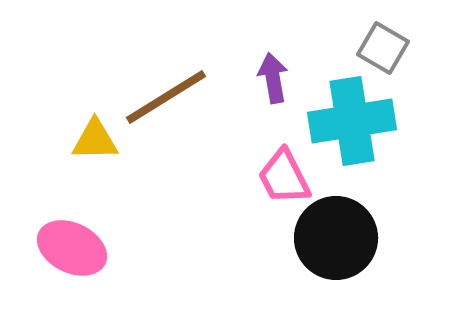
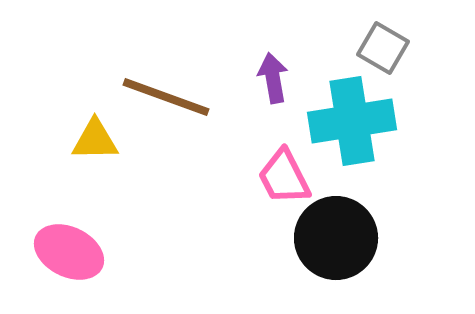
brown line: rotated 52 degrees clockwise
pink ellipse: moved 3 px left, 4 px down
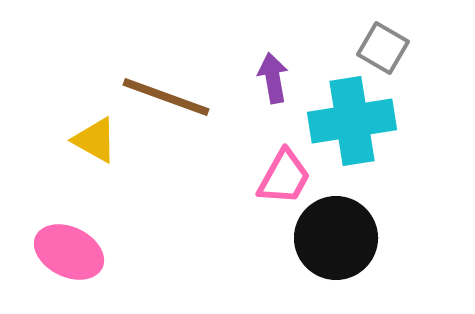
yellow triangle: rotated 30 degrees clockwise
pink trapezoid: rotated 124 degrees counterclockwise
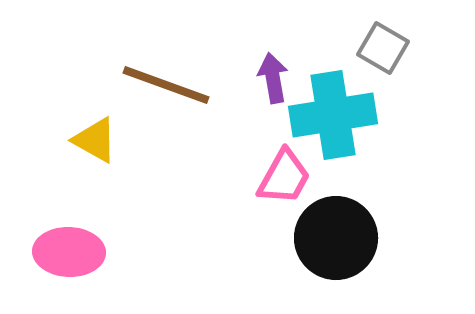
brown line: moved 12 px up
cyan cross: moved 19 px left, 6 px up
pink ellipse: rotated 24 degrees counterclockwise
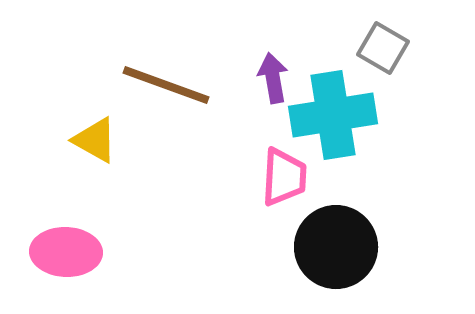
pink trapezoid: rotated 26 degrees counterclockwise
black circle: moved 9 px down
pink ellipse: moved 3 px left
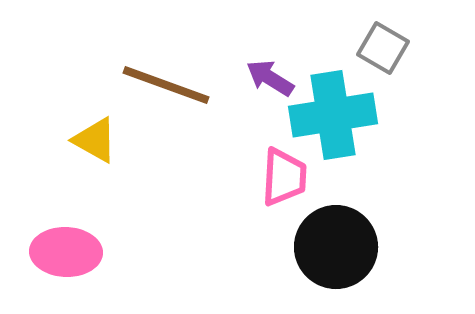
purple arrow: moved 3 px left; rotated 48 degrees counterclockwise
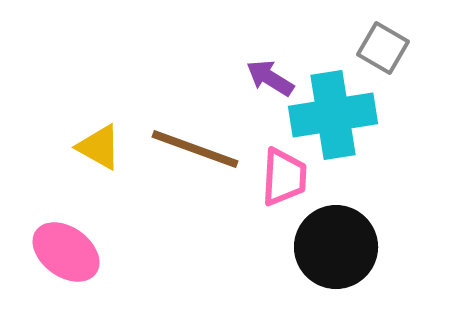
brown line: moved 29 px right, 64 px down
yellow triangle: moved 4 px right, 7 px down
pink ellipse: rotated 34 degrees clockwise
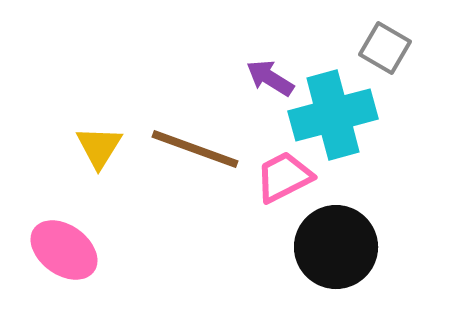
gray square: moved 2 px right
cyan cross: rotated 6 degrees counterclockwise
yellow triangle: rotated 33 degrees clockwise
pink trapezoid: rotated 120 degrees counterclockwise
pink ellipse: moved 2 px left, 2 px up
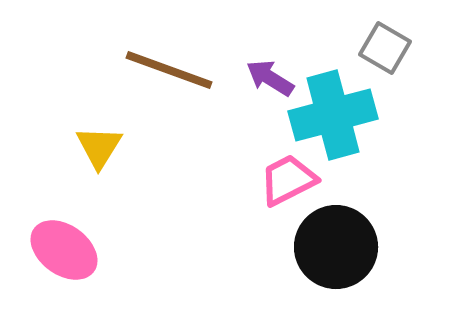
brown line: moved 26 px left, 79 px up
pink trapezoid: moved 4 px right, 3 px down
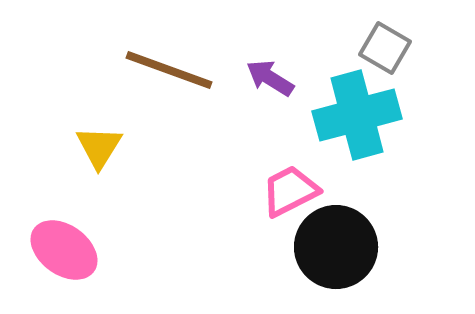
cyan cross: moved 24 px right
pink trapezoid: moved 2 px right, 11 px down
